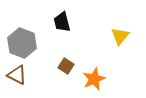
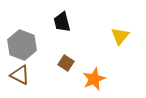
gray hexagon: moved 2 px down
brown square: moved 3 px up
brown triangle: moved 3 px right
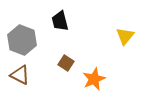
black trapezoid: moved 2 px left, 1 px up
yellow triangle: moved 5 px right
gray hexagon: moved 5 px up
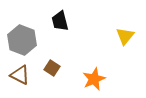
brown square: moved 14 px left, 5 px down
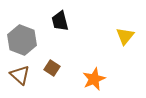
brown triangle: rotated 15 degrees clockwise
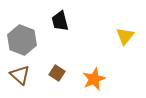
brown square: moved 5 px right, 5 px down
